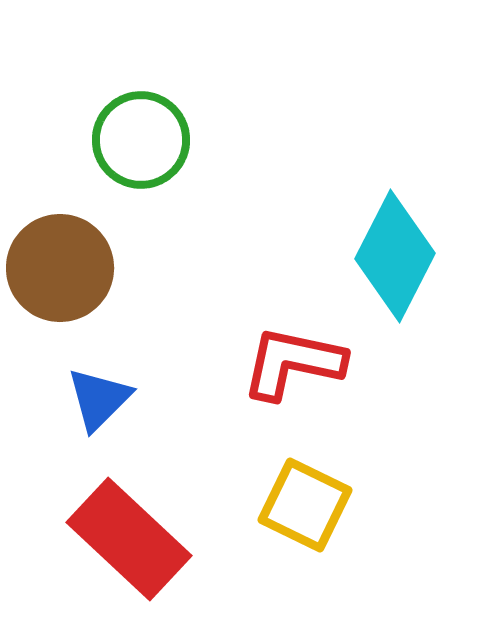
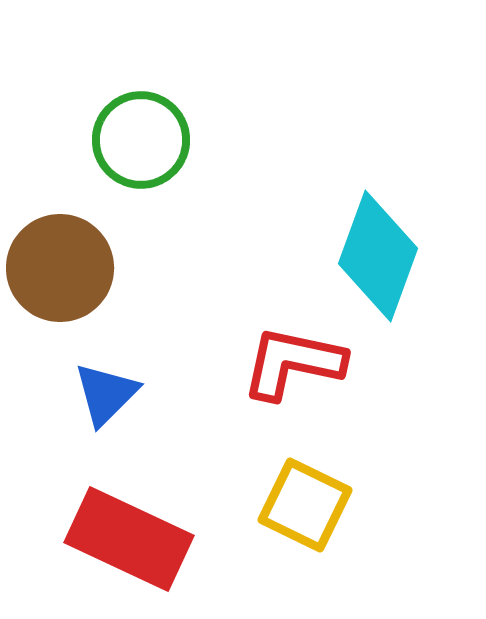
cyan diamond: moved 17 px left; rotated 7 degrees counterclockwise
blue triangle: moved 7 px right, 5 px up
red rectangle: rotated 18 degrees counterclockwise
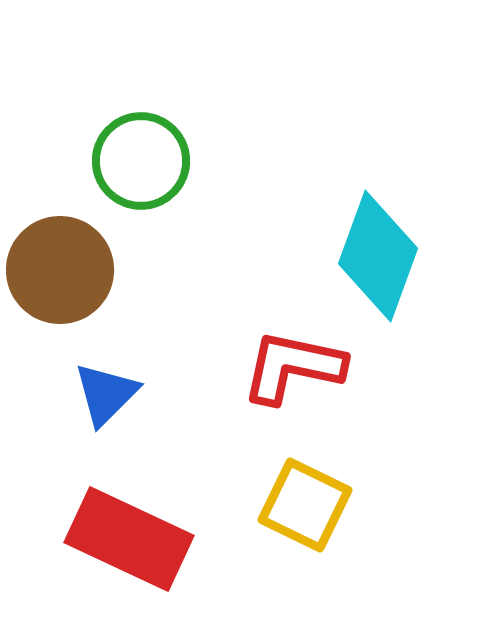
green circle: moved 21 px down
brown circle: moved 2 px down
red L-shape: moved 4 px down
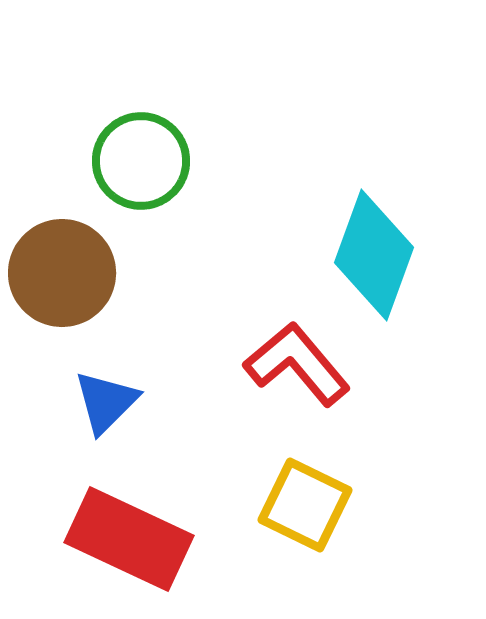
cyan diamond: moved 4 px left, 1 px up
brown circle: moved 2 px right, 3 px down
red L-shape: moved 4 px right, 3 px up; rotated 38 degrees clockwise
blue triangle: moved 8 px down
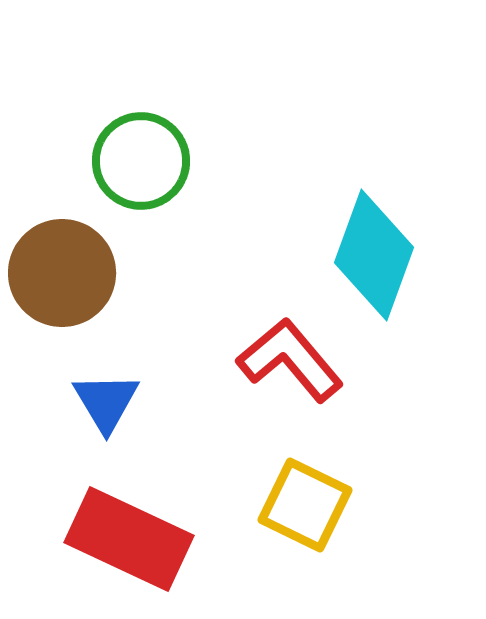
red L-shape: moved 7 px left, 4 px up
blue triangle: rotated 16 degrees counterclockwise
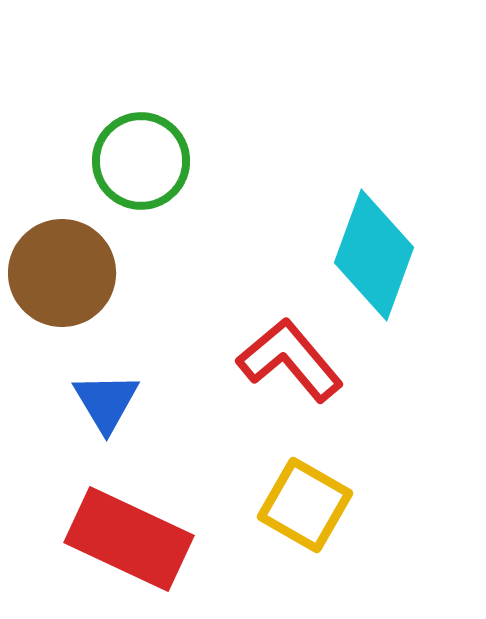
yellow square: rotated 4 degrees clockwise
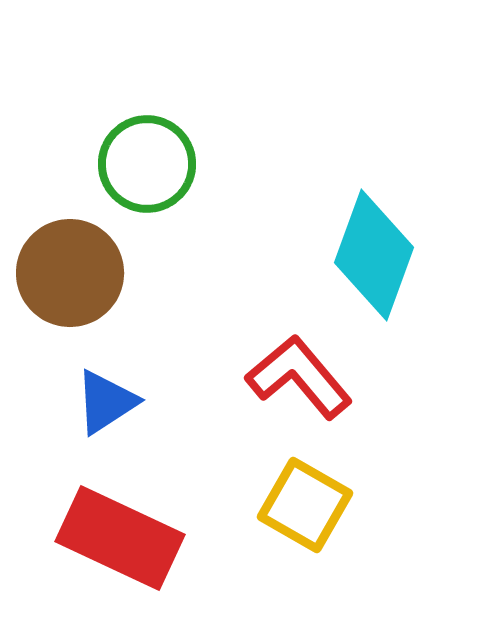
green circle: moved 6 px right, 3 px down
brown circle: moved 8 px right
red L-shape: moved 9 px right, 17 px down
blue triangle: rotated 28 degrees clockwise
red rectangle: moved 9 px left, 1 px up
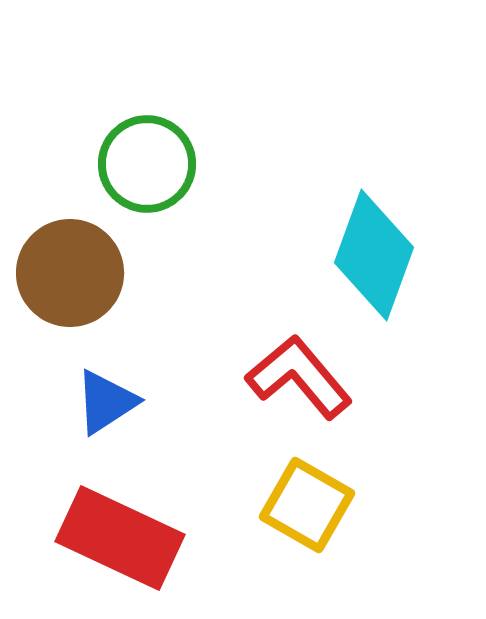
yellow square: moved 2 px right
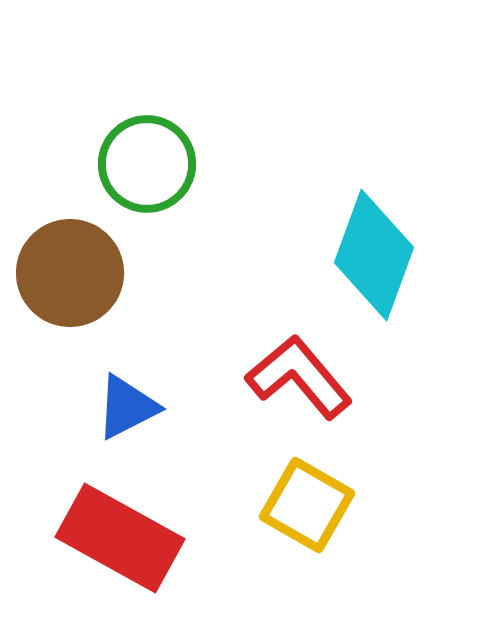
blue triangle: moved 21 px right, 5 px down; rotated 6 degrees clockwise
red rectangle: rotated 4 degrees clockwise
